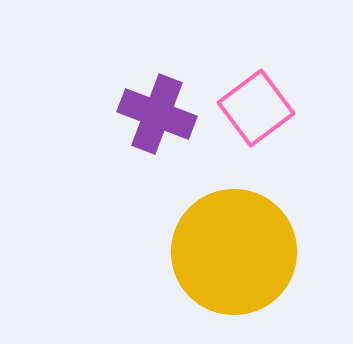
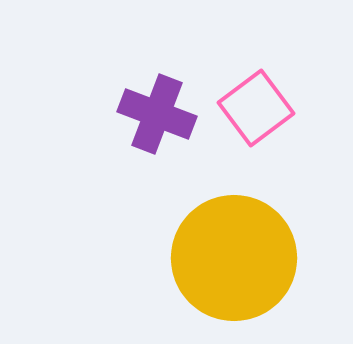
yellow circle: moved 6 px down
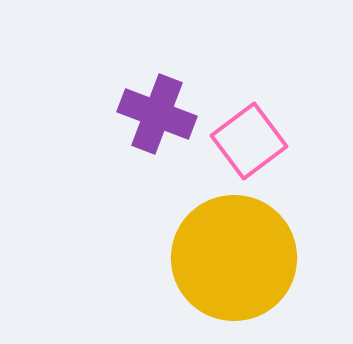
pink square: moved 7 px left, 33 px down
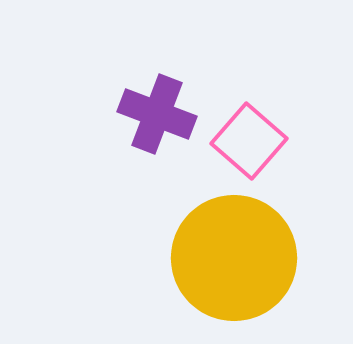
pink square: rotated 12 degrees counterclockwise
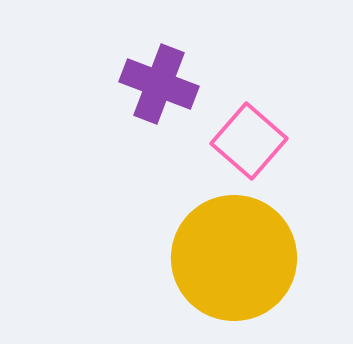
purple cross: moved 2 px right, 30 px up
